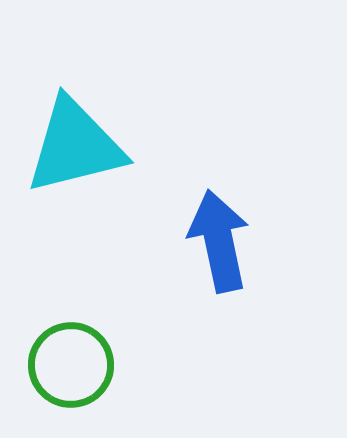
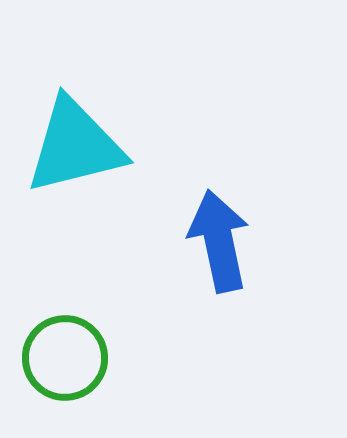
green circle: moved 6 px left, 7 px up
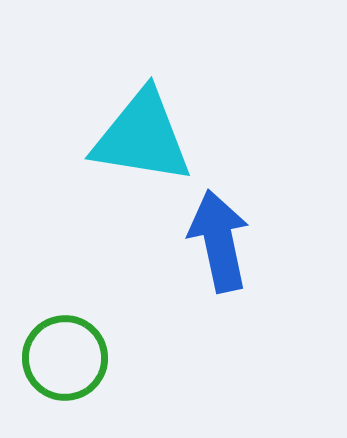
cyan triangle: moved 67 px right, 9 px up; rotated 23 degrees clockwise
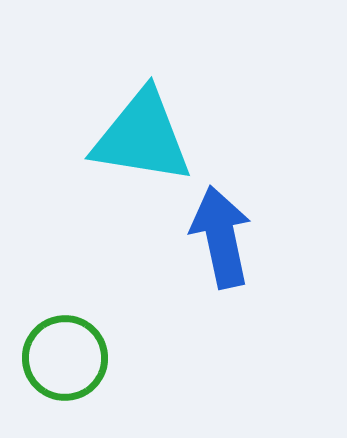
blue arrow: moved 2 px right, 4 px up
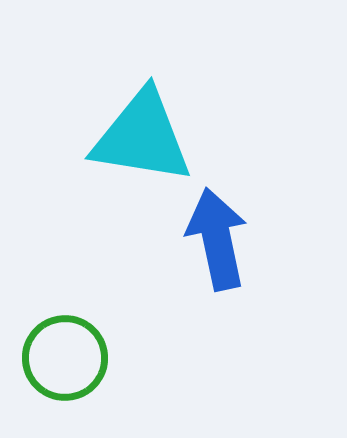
blue arrow: moved 4 px left, 2 px down
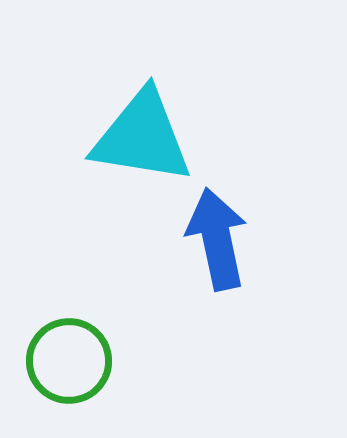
green circle: moved 4 px right, 3 px down
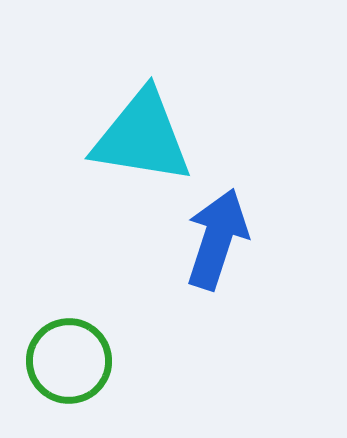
blue arrow: rotated 30 degrees clockwise
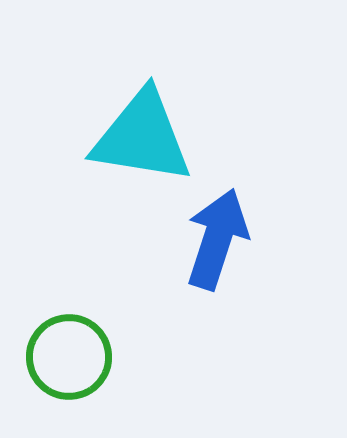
green circle: moved 4 px up
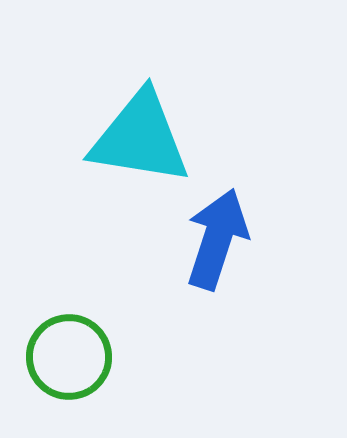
cyan triangle: moved 2 px left, 1 px down
